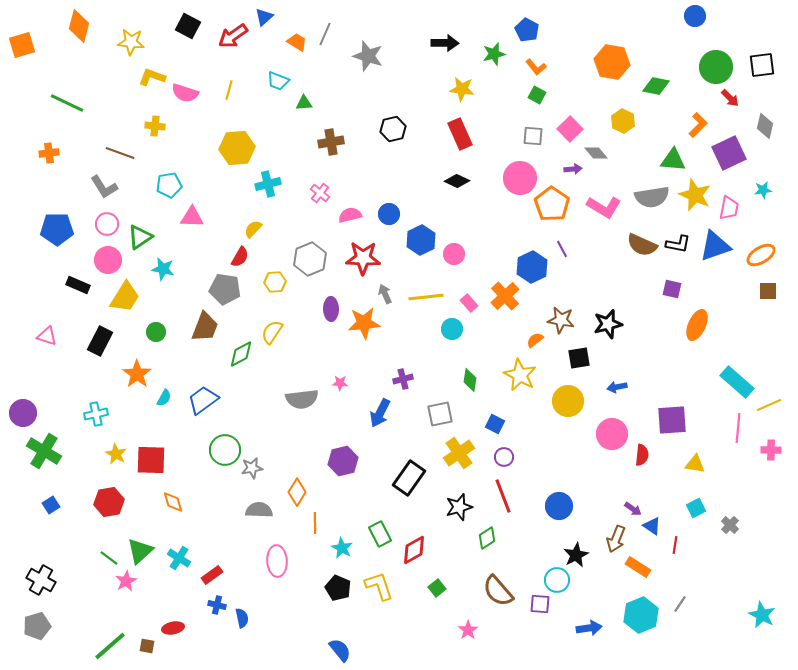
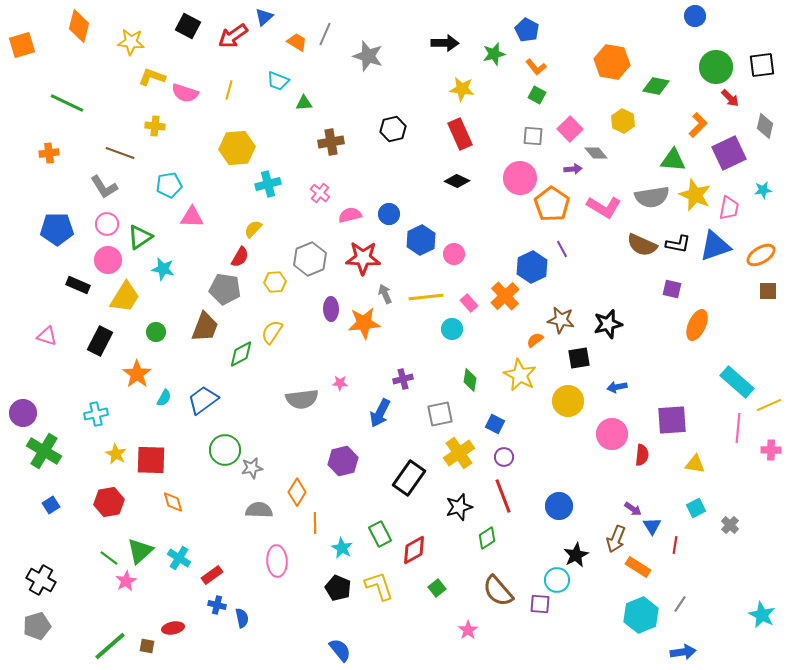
blue triangle at (652, 526): rotated 24 degrees clockwise
blue arrow at (589, 628): moved 94 px right, 24 px down
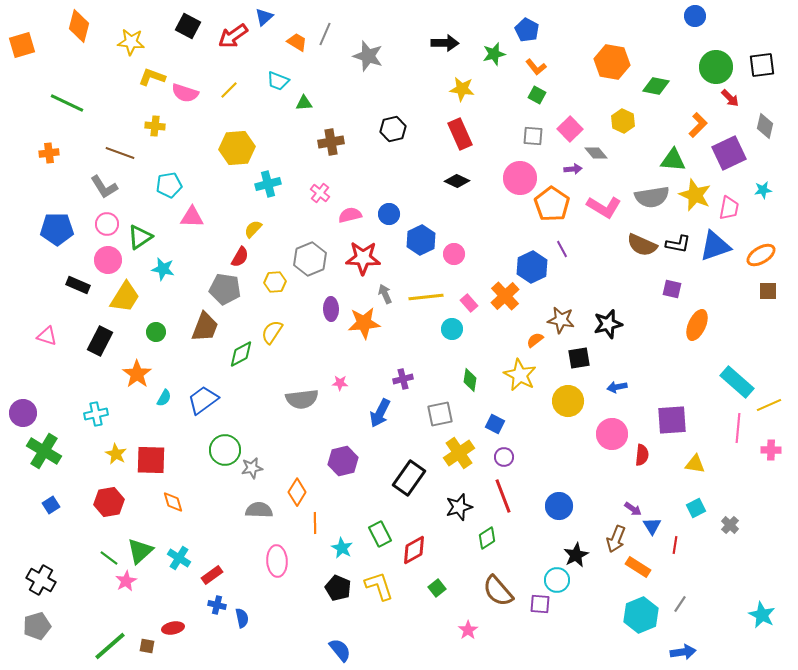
yellow line at (229, 90): rotated 30 degrees clockwise
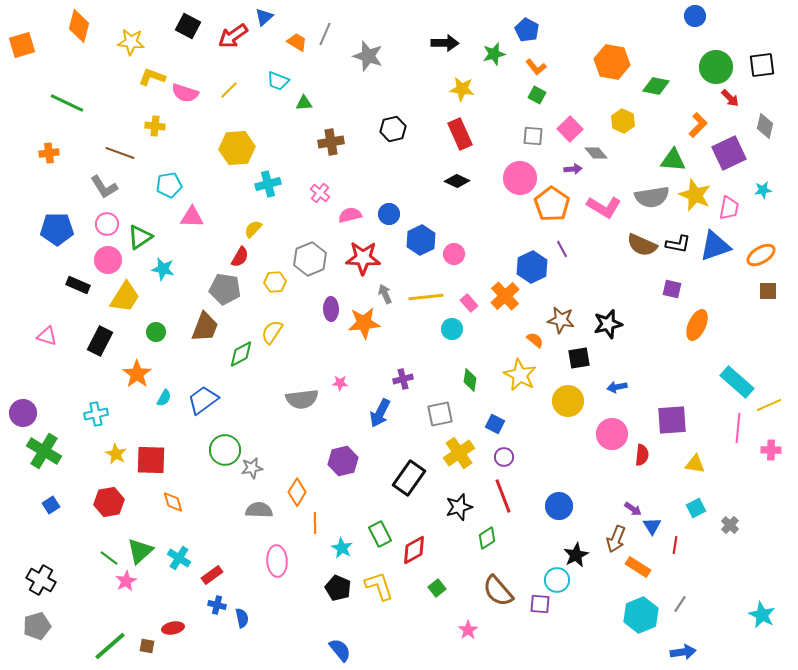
orange semicircle at (535, 340): rotated 78 degrees clockwise
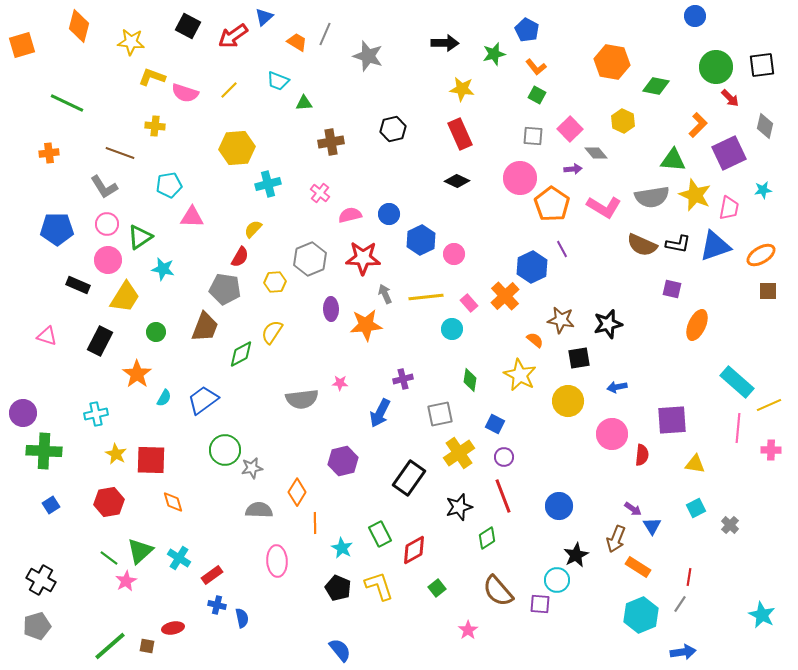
orange star at (364, 323): moved 2 px right, 2 px down
green cross at (44, 451): rotated 28 degrees counterclockwise
red line at (675, 545): moved 14 px right, 32 px down
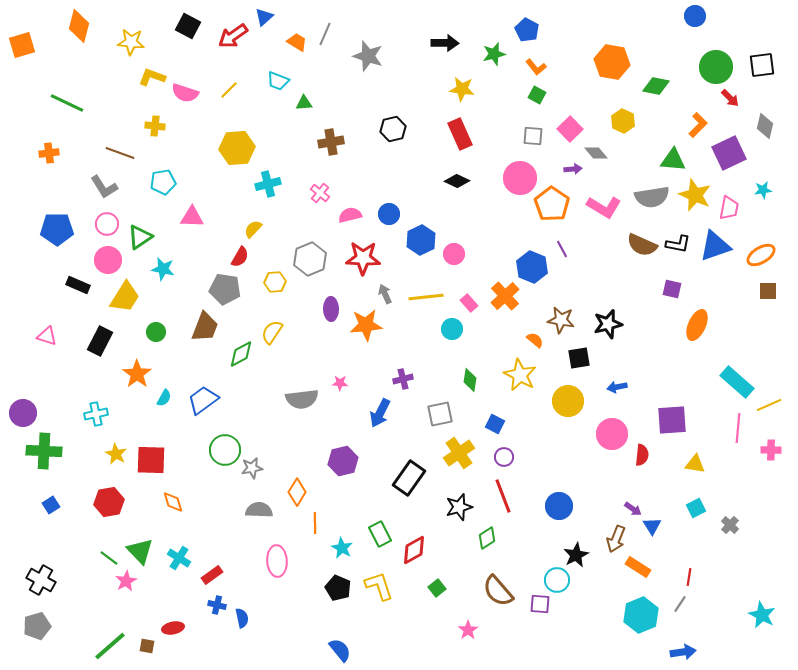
cyan pentagon at (169, 185): moved 6 px left, 3 px up
blue hexagon at (532, 267): rotated 12 degrees counterclockwise
green triangle at (140, 551): rotated 32 degrees counterclockwise
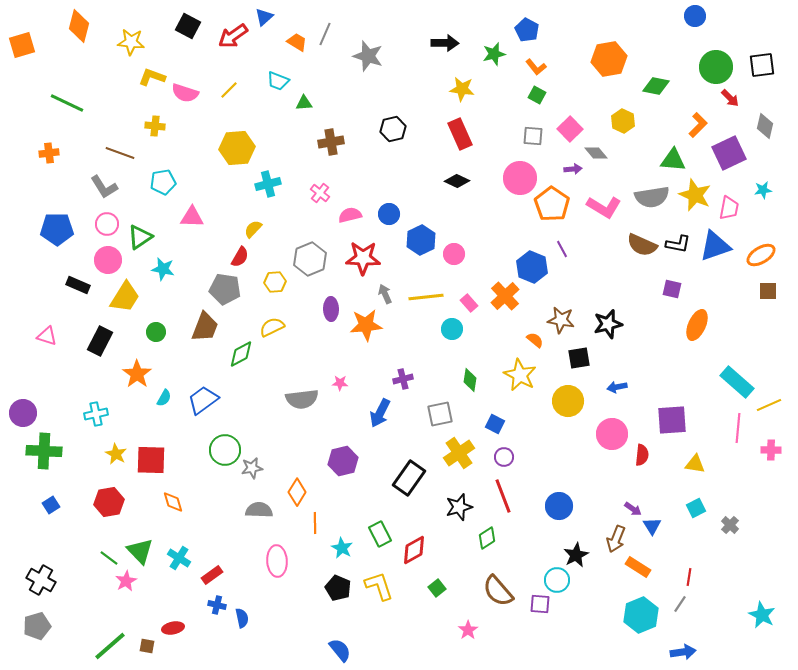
orange hexagon at (612, 62): moved 3 px left, 3 px up; rotated 20 degrees counterclockwise
yellow semicircle at (272, 332): moved 5 px up; rotated 30 degrees clockwise
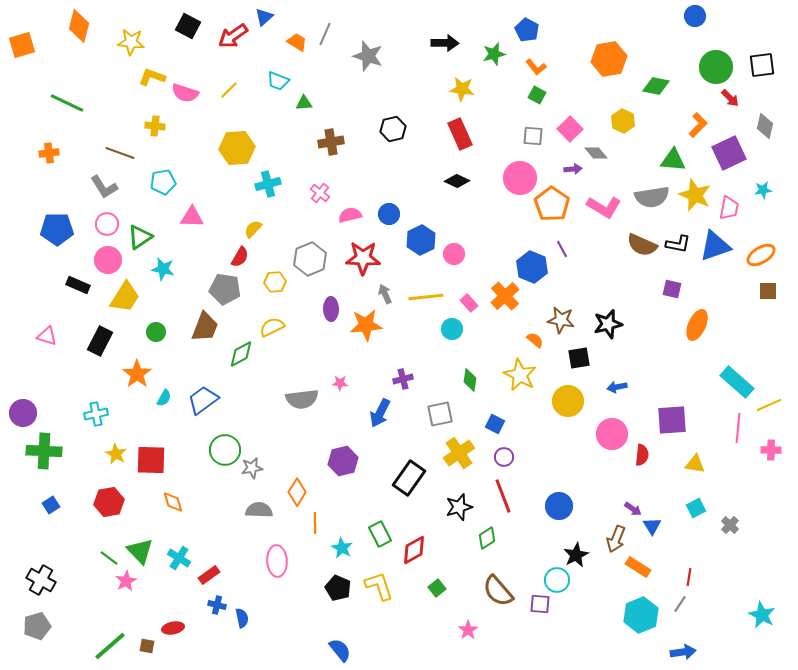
red rectangle at (212, 575): moved 3 px left
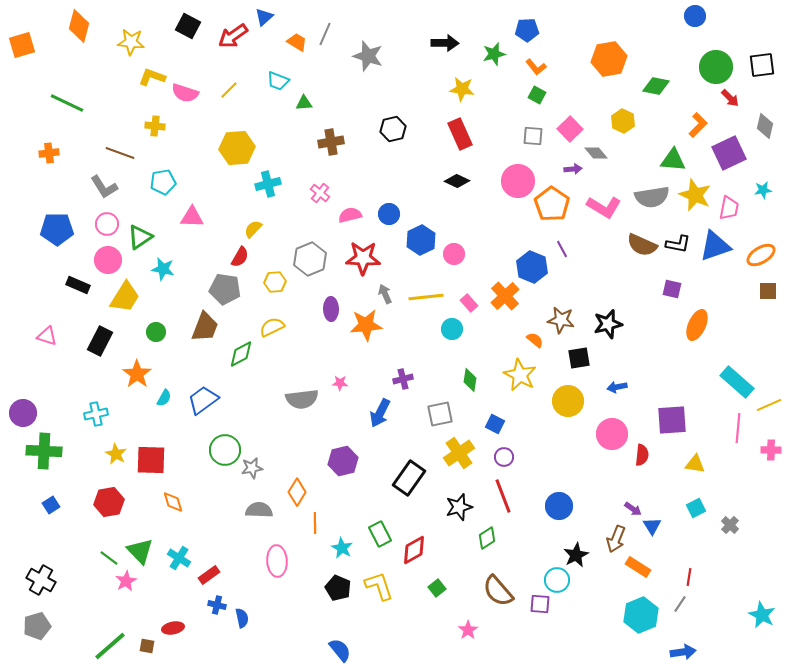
blue pentagon at (527, 30): rotated 30 degrees counterclockwise
pink circle at (520, 178): moved 2 px left, 3 px down
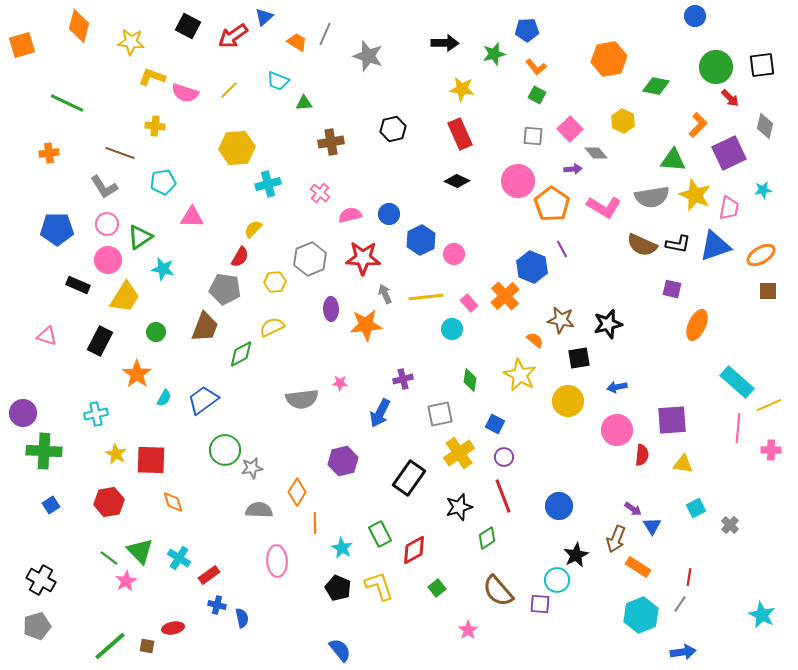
pink circle at (612, 434): moved 5 px right, 4 px up
yellow triangle at (695, 464): moved 12 px left
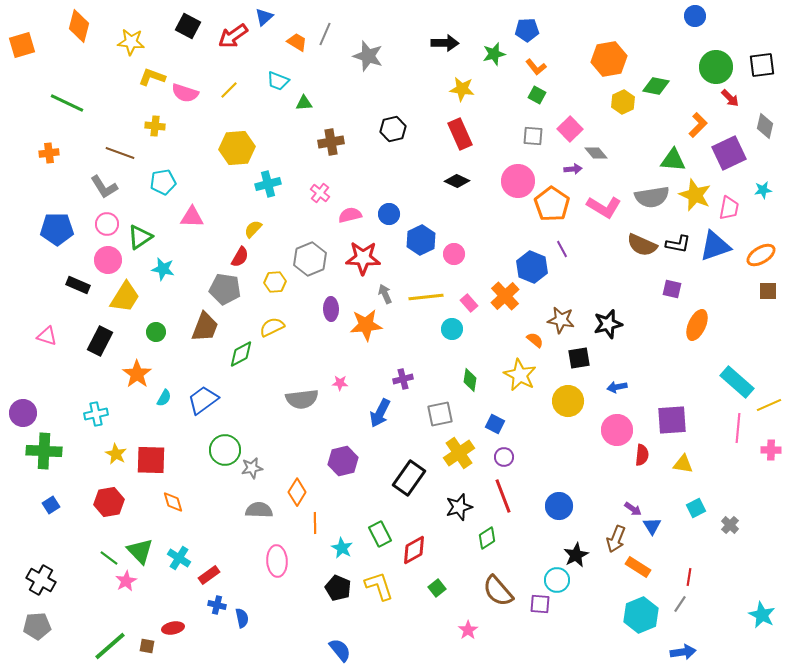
yellow hexagon at (623, 121): moved 19 px up; rotated 10 degrees clockwise
gray pentagon at (37, 626): rotated 12 degrees clockwise
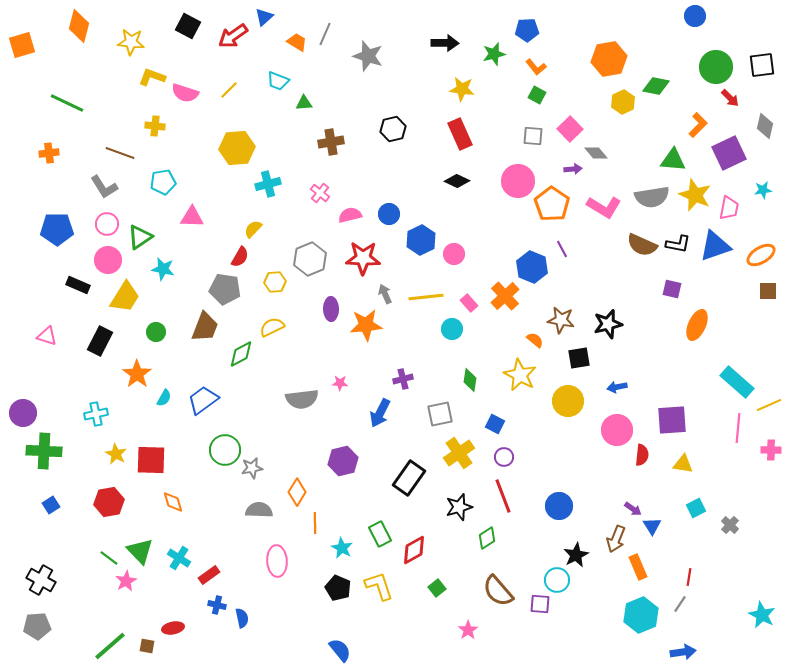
orange rectangle at (638, 567): rotated 35 degrees clockwise
